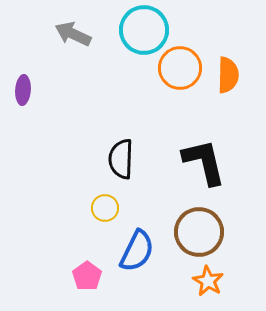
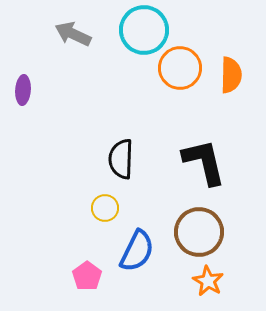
orange semicircle: moved 3 px right
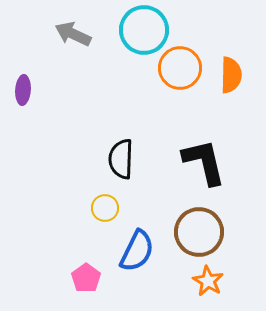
pink pentagon: moved 1 px left, 2 px down
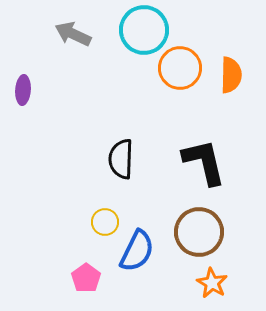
yellow circle: moved 14 px down
orange star: moved 4 px right, 2 px down
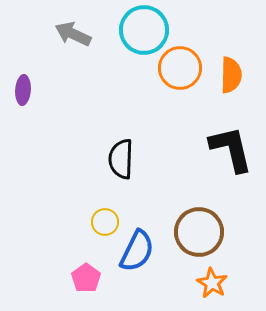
black L-shape: moved 27 px right, 13 px up
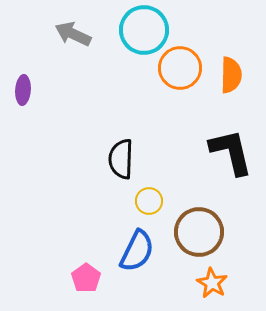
black L-shape: moved 3 px down
yellow circle: moved 44 px right, 21 px up
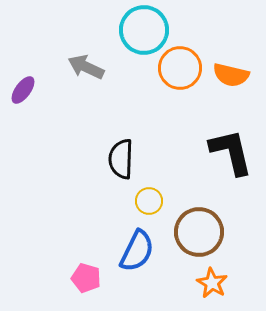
gray arrow: moved 13 px right, 33 px down
orange semicircle: rotated 102 degrees clockwise
purple ellipse: rotated 32 degrees clockwise
pink pentagon: rotated 20 degrees counterclockwise
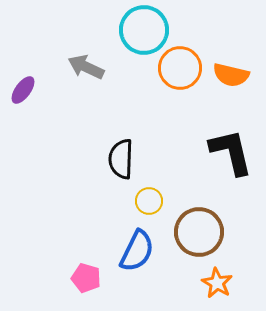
orange star: moved 5 px right
